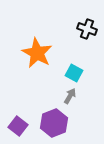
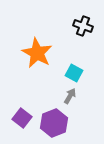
black cross: moved 4 px left, 3 px up
purple square: moved 4 px right, 8 px up
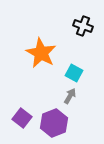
orange star: moved 4 px right
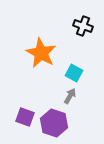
purple square: moved 3 px right, 1 px up; rotated 18 degrees counterclockwise
purple hexagon: rotated 20 degrees counterclockwise
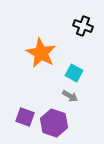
gray arrow: rotated 91 degrees clockwise
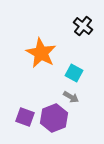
black cross: rotated 18 degrees clockwise
gray arrow: moved 1 px right, 1 px down
purple hexagon: moved 5 px up; rotated 20 degrees clockwise
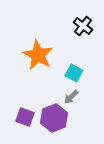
orange star: moved 3 px left, 2 px down
gray arrow: rotated 105 degrees clockwise
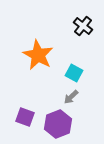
purple hexagon: moved 4 px right, 6 px down
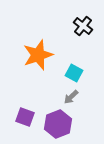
orange star: rotated 24 degrees clockwise
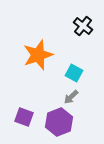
purple square: moved 1 px left
purple hexagon: moved 1 px right, 2 px up
